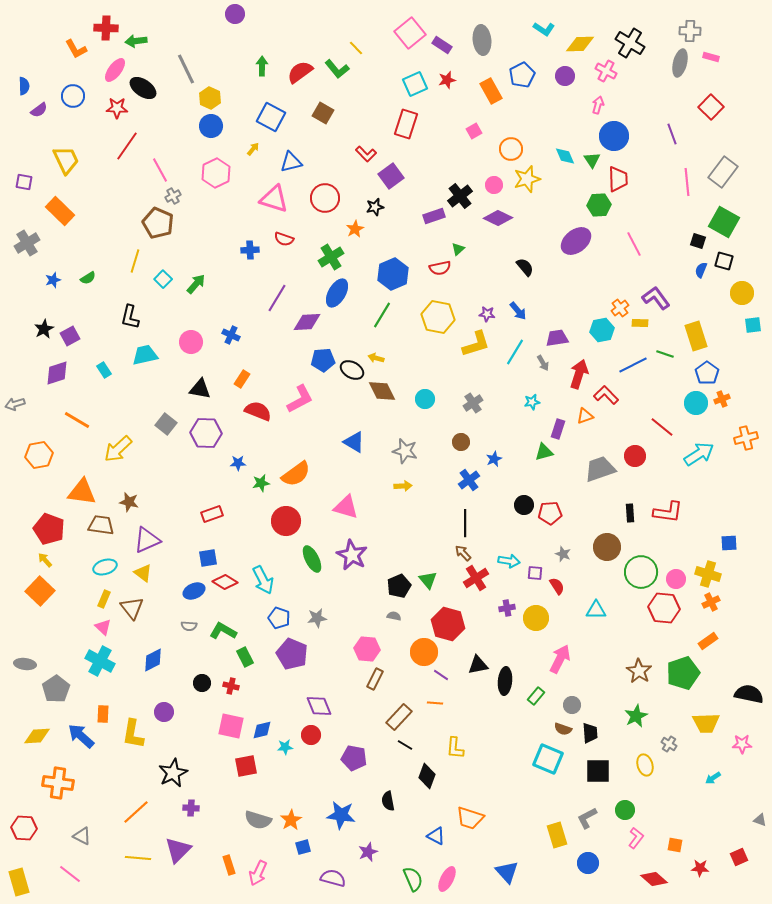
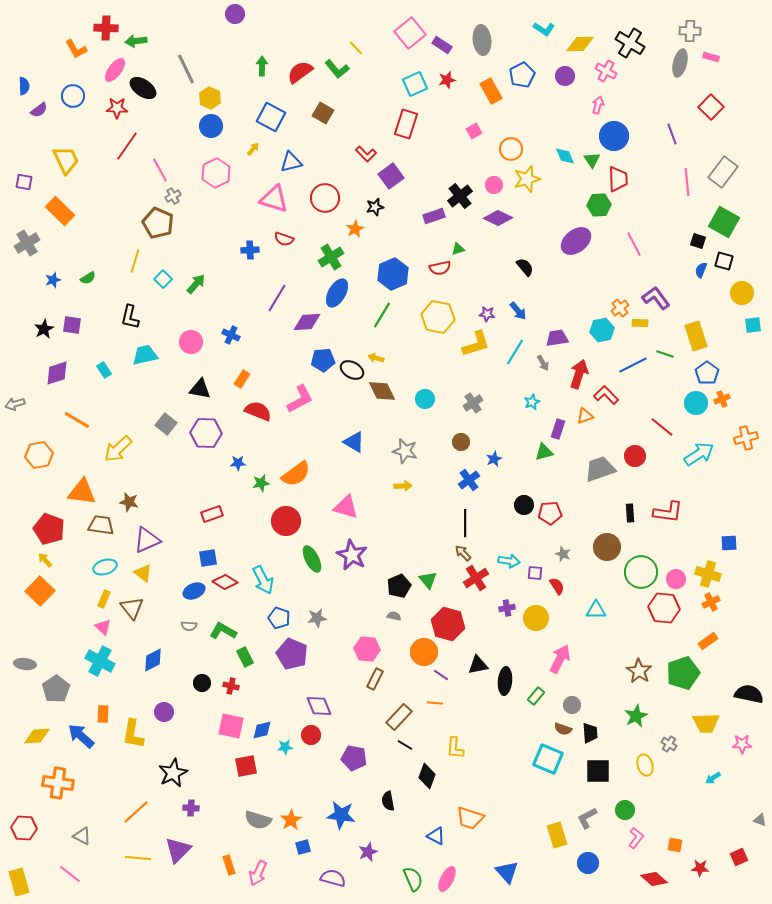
green triangle at (458, 249): rotated 24 degrees clockwise
purple square at (70, 336): moved 2 px right, 11 px up; rotated 36 degrees clockwise
cyan star at (532, 402): rotated 14 degrees counterclockwise
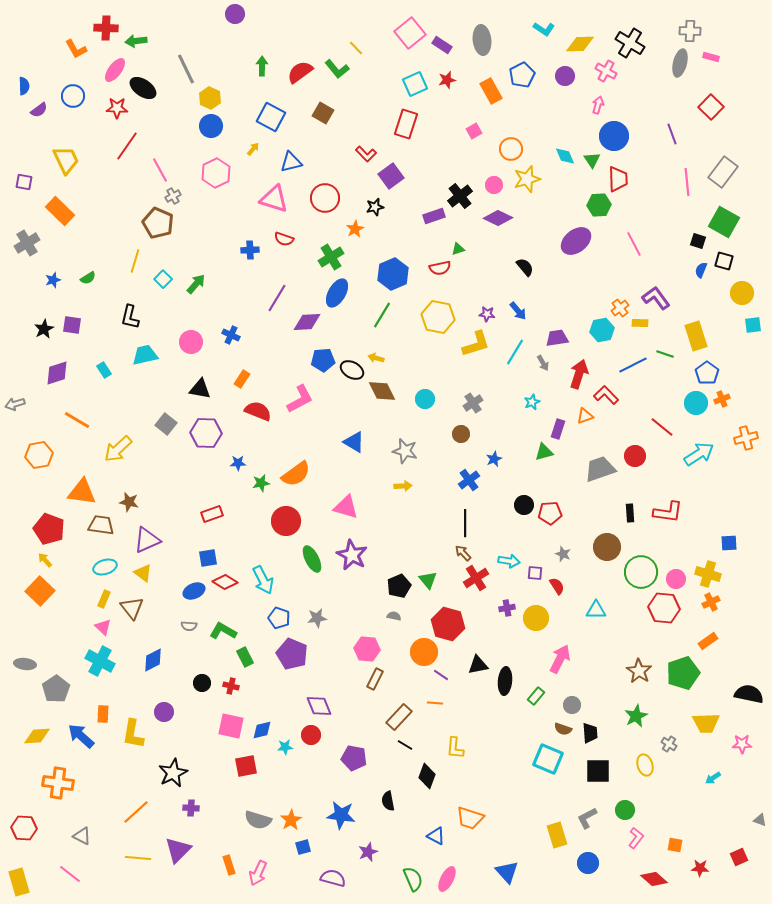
brown circle at (461, 442): moved 8 px up
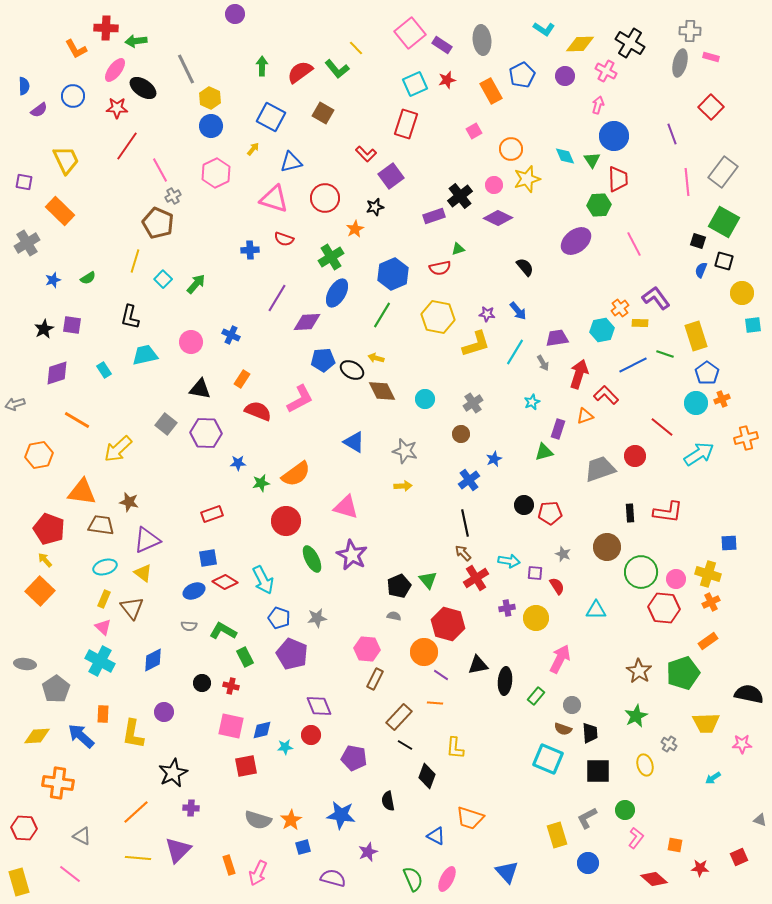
black line at (465, 523): rotated 12 degrees counterclockwise
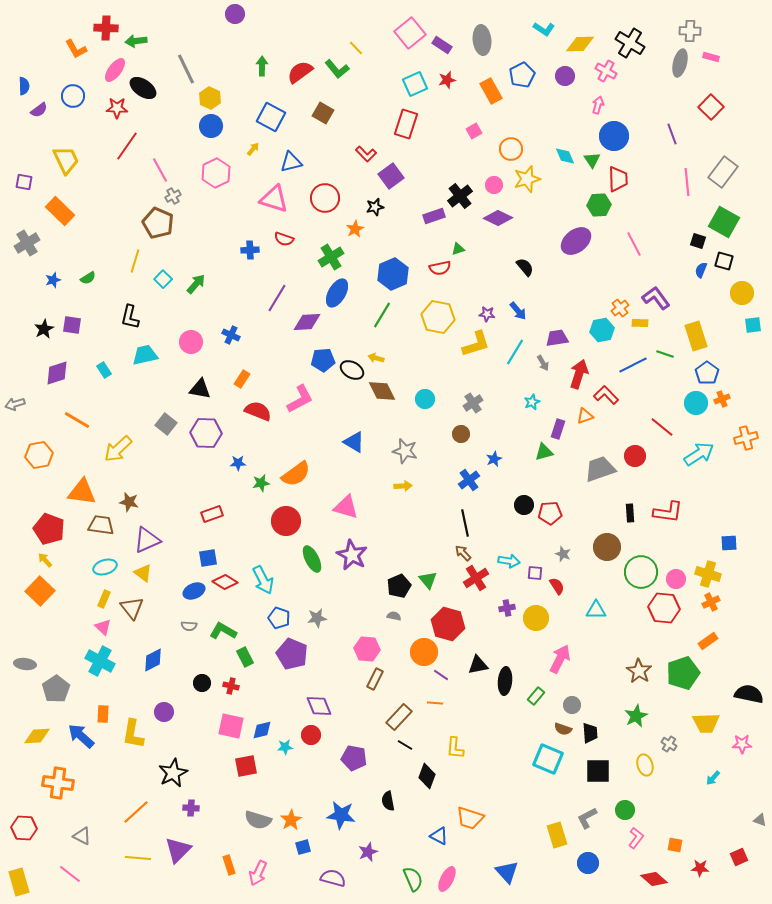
cyan arrow at (713, 778): rotated 14 degrees counterclockwise
blue triangle at (436, 836): moved 3 px right
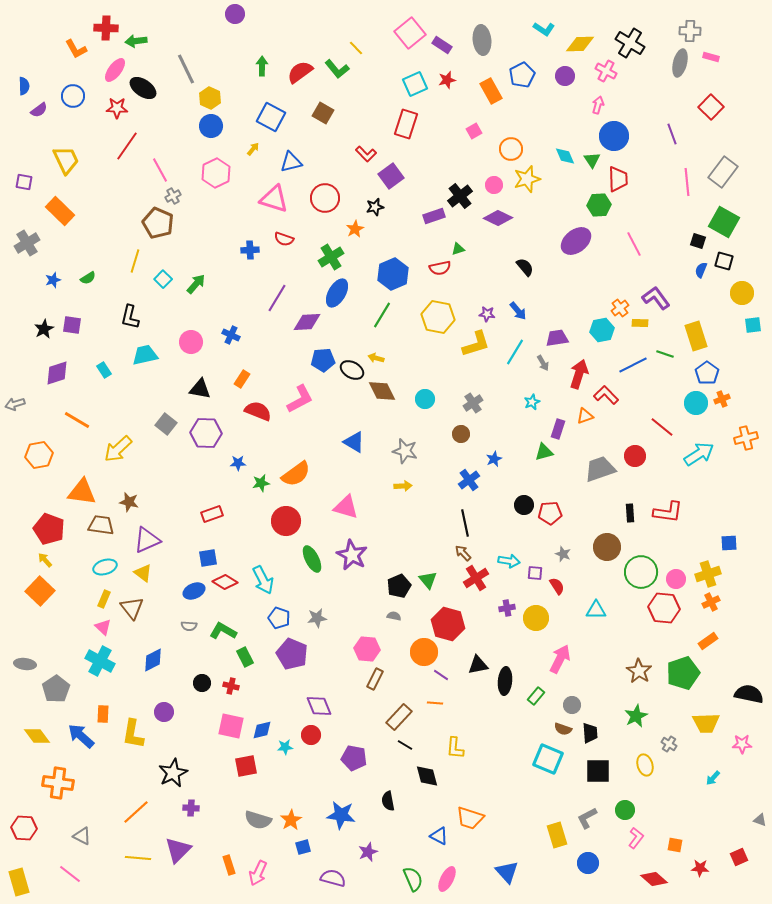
yellow cross at (708, 574): rotated 35 degrees counterclockwise
yellow diamond at (37, 736): rotated 56 degrees clockwise
black diamond at (427, 776): rotated 35 degrees counterclockwise
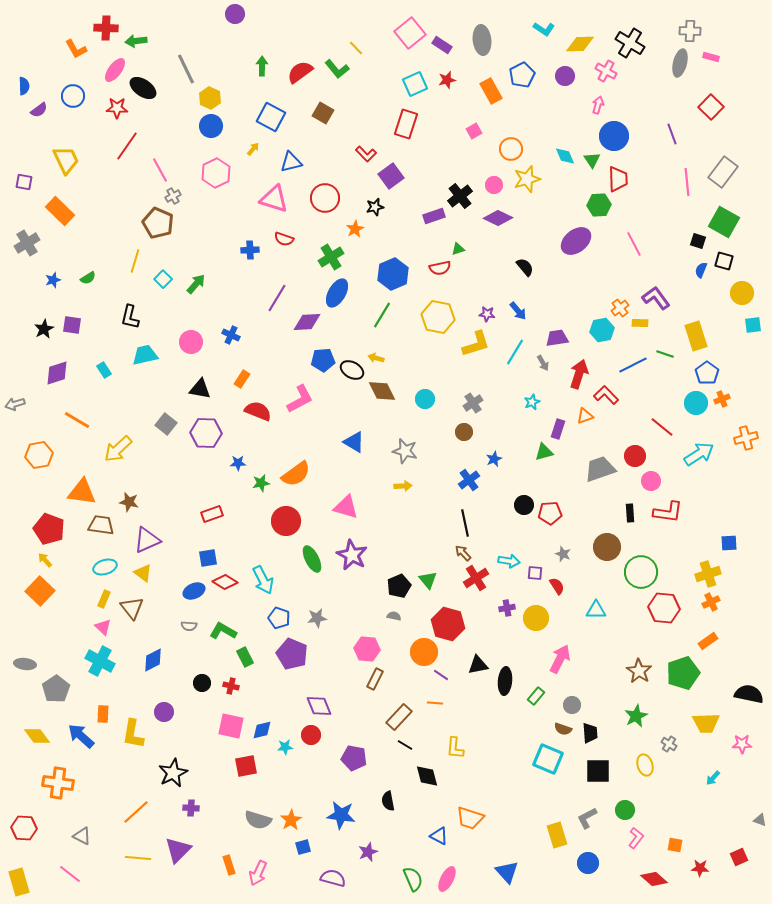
brown circle at (461, 434): moved 3 px right, 2 px up
pink circle at (676, 579): moved 25 px left, 98 px up
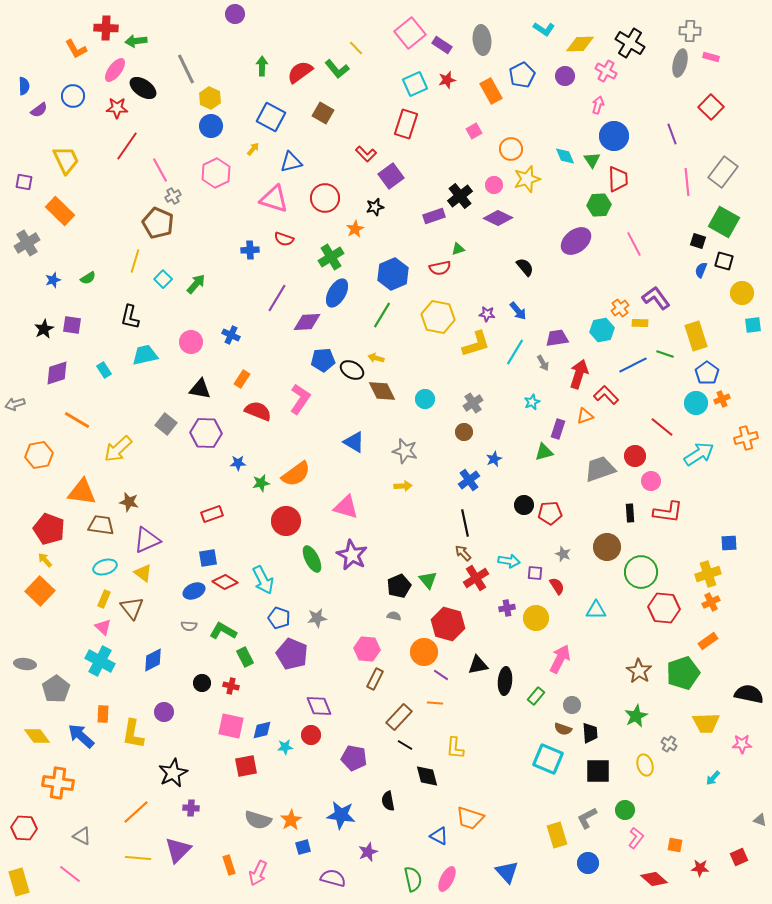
pink L-shape at (300, 399): rotated 28 degrees counterclockwise
green semicircle at (413, 879): rotated 10 degrees clockwise
